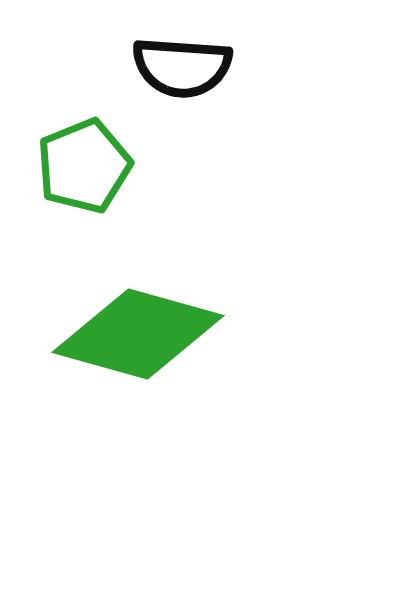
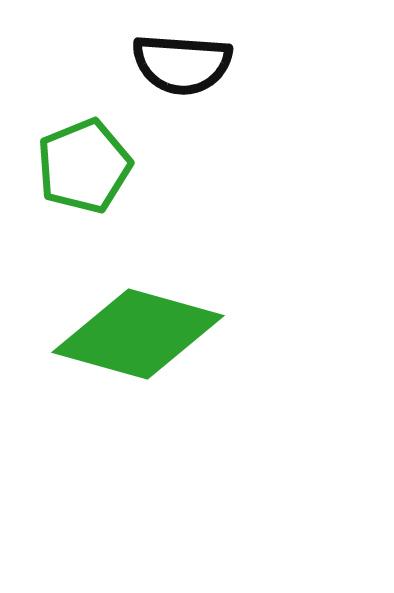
black semicircle: moved 3 px up
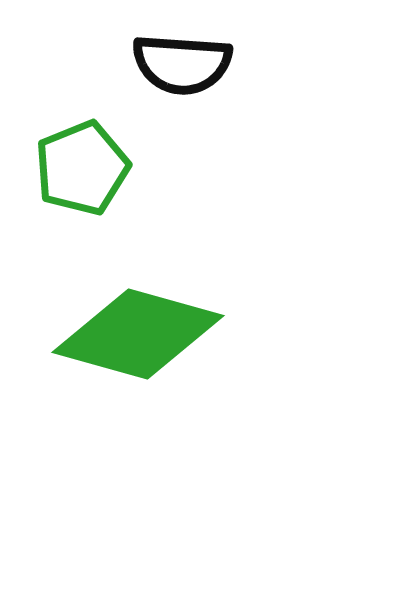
green pentagon: moved 2 px left, 2 px down
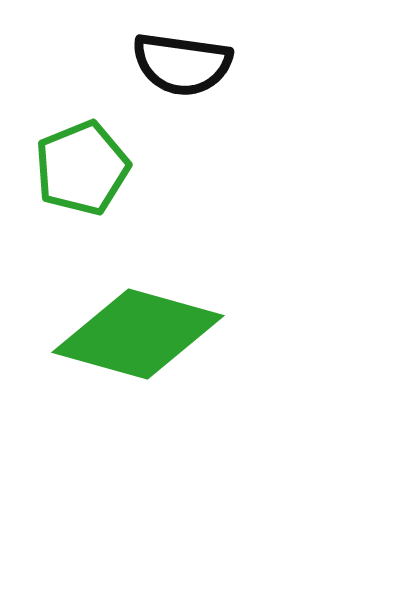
black semicircle: rotated 4 degrees clockwise
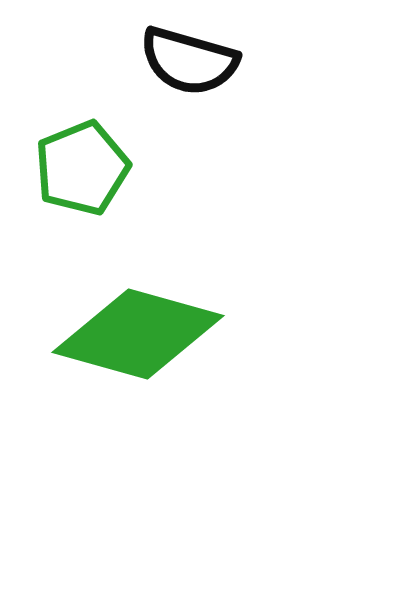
black semicircle: moved 7 px right, 3 px up; rotated 8 degrees clockwise
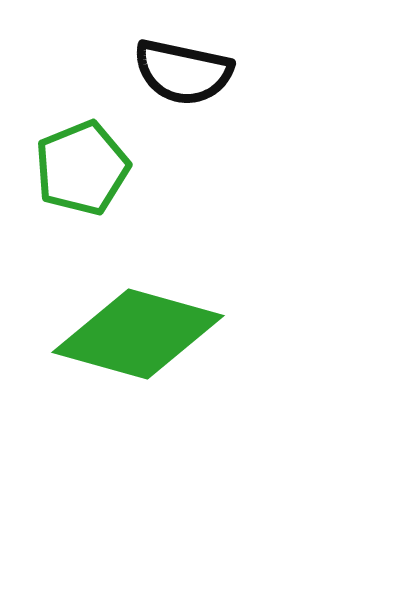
black semicircle: moved 6 px left, 11 px down; rotated 4 degrees counterclockwise
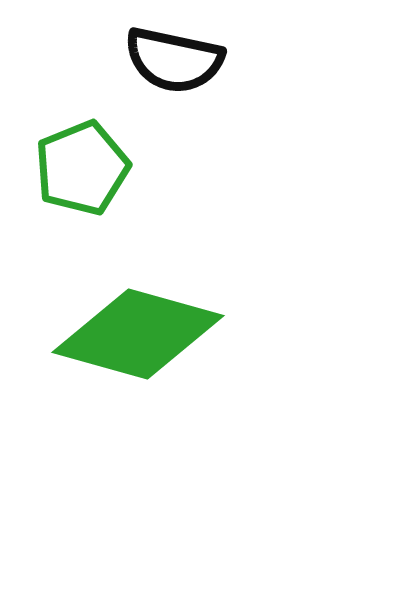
black semicircle: moved 9 px left, 12 px up
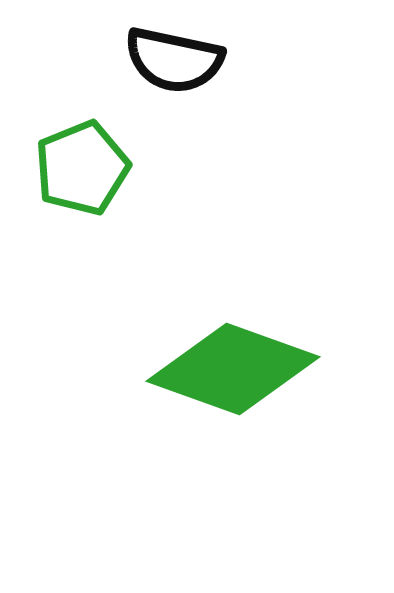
green diamond: moved 95 px right, 35 px down; rotated 4 degrees clockwise
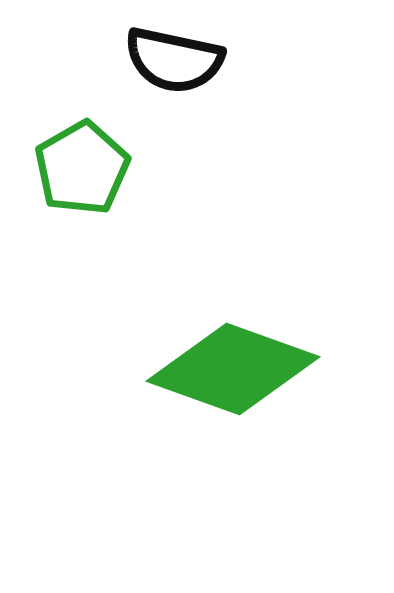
green pentagon: rotated 8 degrees counterclockwise
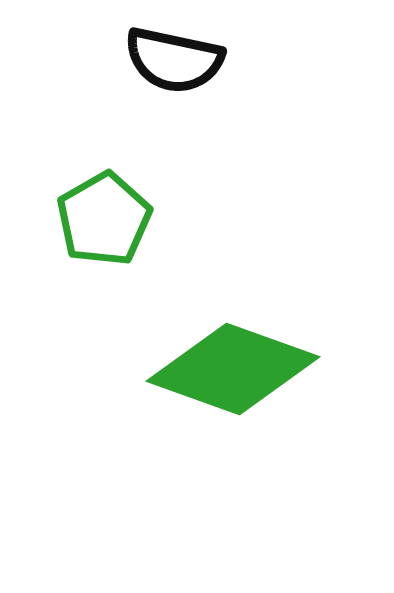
green pentagon: moved 22 px right, 51 px down
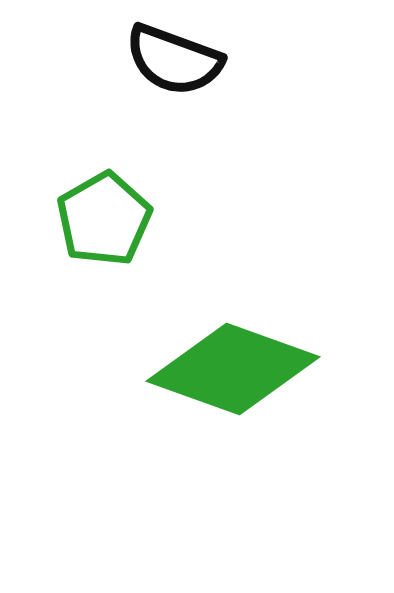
black semicircle: rotated 8 degrees clockwise
